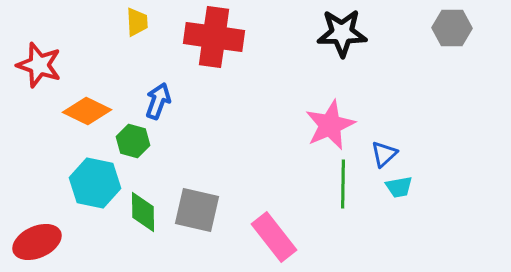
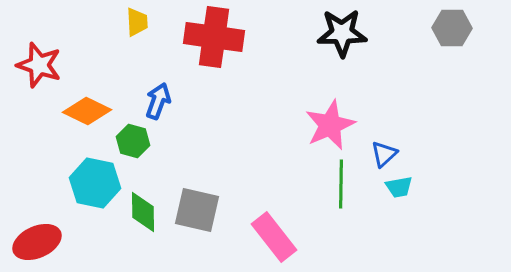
green line: moved 2 px left
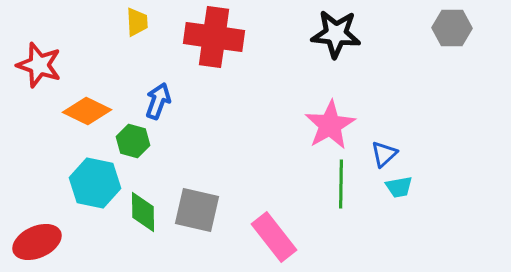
black star: moved 6 px left, 1 px down; rotated 6 degrees clockwise
pink star: rotated 6 degrees counterclockwise
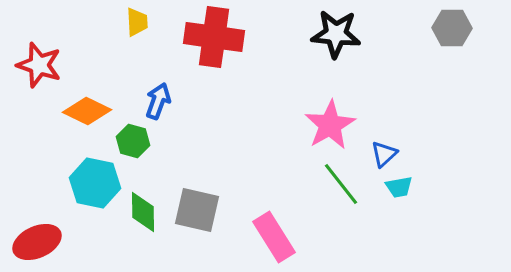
green line: rotated 39 degrees counterclockwise
pink rectangle: rotated 6 degrees clockwise
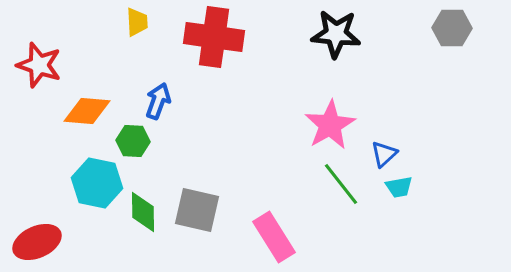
orange diamond: rotated 21 degrees counterclockwise
green hexagon: rotated 12 degrees counterclockwise
cyan hexagon: moved 2 px right
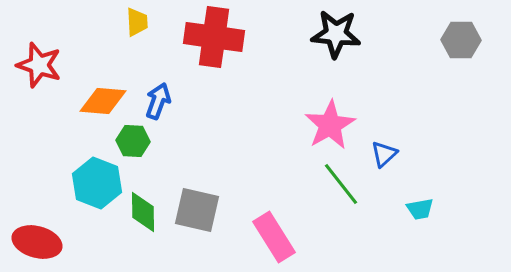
gray hexagon: moved 9 px right, 12 px down
orange diamond: moved 16 px right, 10 px up
cyan hexagon: rotated 9 degrees clockwise
cyan trapezoid: moved 21 px right, 22 px down
red ellipse: rotated 39 degrees clockwise
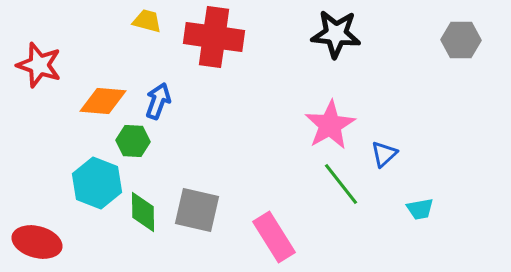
yellow trapezoid: moved 10 px right, 1 px up; rotated 72 degrees counterclockwise
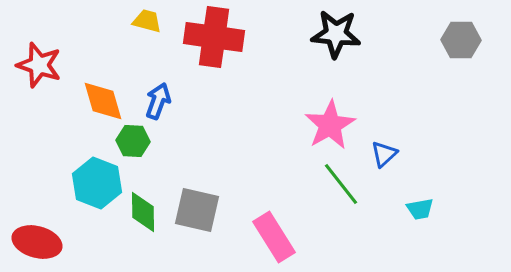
orange diamond: rotated 69 degrees clockwise
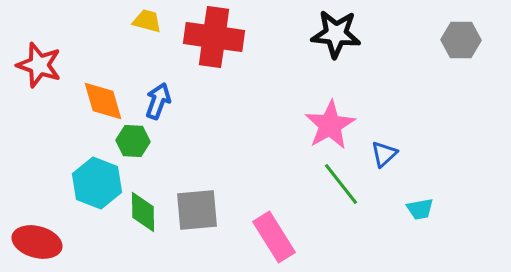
gray square: rotated 18 degrees counterclockwise
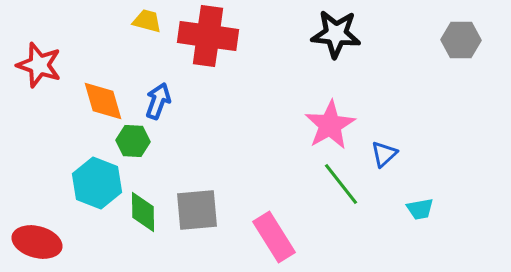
red cross: moved 6 px left, 1 px up
